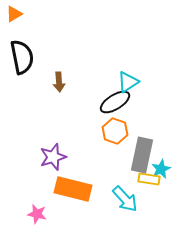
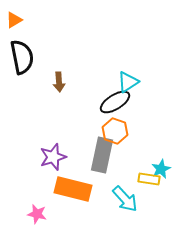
orange triangle: moved 6 px down
gray rectangle: moved 40 px left
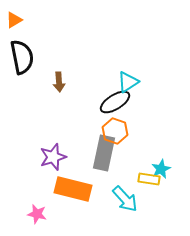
gray rectangle: moved 2 px right, 2 px up
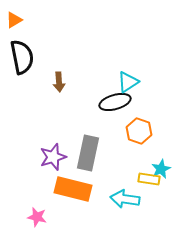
black ellipse: rotated 16 degrees clockwise
orange hexagon: moved 24 px right
gray rectangle: moved 16 px left
cyan arrow: rotated 140 degrees clockwise
pink star: moved 3 px down
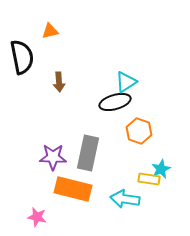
orange triangle: moved 36 px right, 11 px down; rotated 18 degrees clockwise
cyan triangle: moved 2 px left
purple star: rotated 20 degrees clockwise
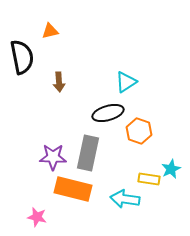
black ellipse: moved 7 px left, 11 px down
cyan star: moved 10 px right
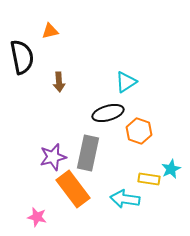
purple star: rotated 16 degrees counterclockwise
orange rectangle: rotated 39 degrees clockwise
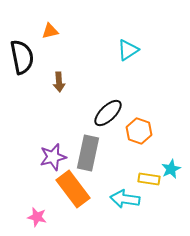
cyan triangle: moved 2 px right, 32 px up
black ellipse: rotated 28 degrees counterclockwise
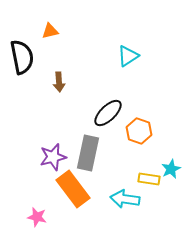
cyan triangle: moved 6 px down
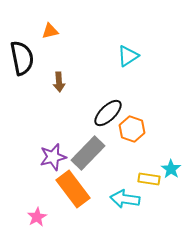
black semicircle: moved 1 px down
orange hexagon: moved 7 px left, 2 px up
gray rectangle: rotated 32 degrees clockwise
cyan star: rotated 12 degrees counterclockwise
pink star: rotated 30 degrees clockwise
